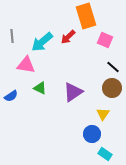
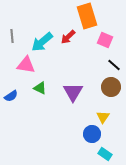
orange rectangle: moved 1 px right
black line: moved 1 px right, 2 px up
brown circle: moved 1 px left, 1 px up
purple triangle: rotated 25 degrees counterclockwise
yellow triangle: moved 3 px down
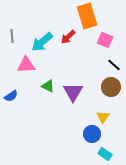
pink triangle: rotated 12 degrees counterclockwise
green triangle: moved 8 px right, 2 px up
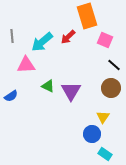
brown circle: moved 1 px down
purple triangle: moved 2 px left, 1 px up
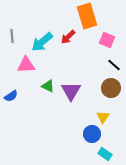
pink square: moved 2 px right
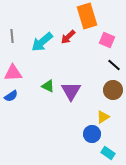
pink triangle: moved 13 px left, 8 px down
brown circle: moved 2 px right, 2 px down
yellow triangle: rotated 24 degrees clockwise
cyan rectangle: moved 3 px right, 1 px up
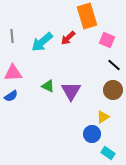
red arrow: moved 1 px down
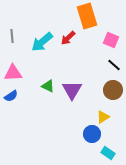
pink square: moved 4 px right
purple triangle: moved 1 px right, 1 px up
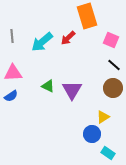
brown circle: moved 2 px up
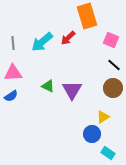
gray line: moved 1 px right, 7 px down
